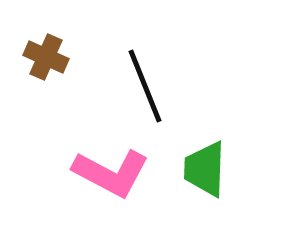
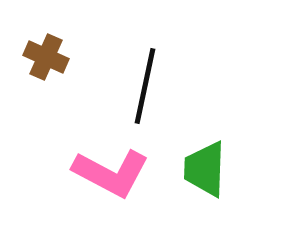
black line: rotated 34 degrees clockwise
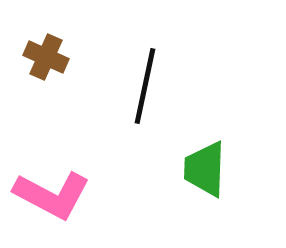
pink L-shape: moved 59 px left, 22 px down
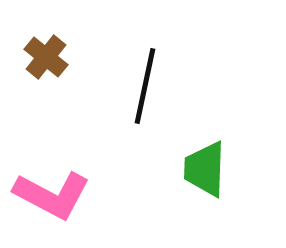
brown cross: rotated 15 degrees clockwise
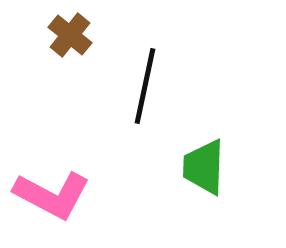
brown cross: moved 24 px right, 22 px up
green trapezoid: moved 1 px left, 2 px up
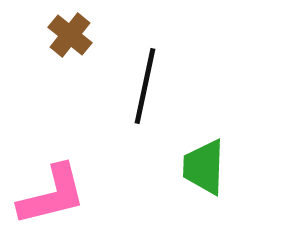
pink L-shape: rotated 42 degrees counterclockwise
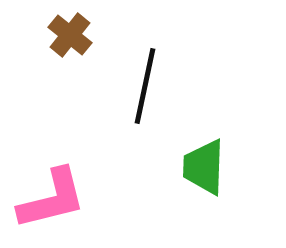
pink L-shape: moved 4 px down
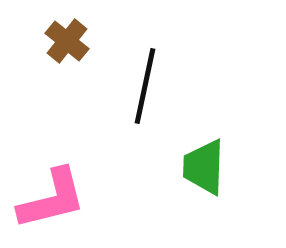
brown cross: moved 3 px left, 6 px down
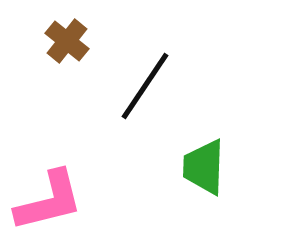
black line: rotated 22 degrees clockwise
pink L-shape: moved 3 px left, 2 px down
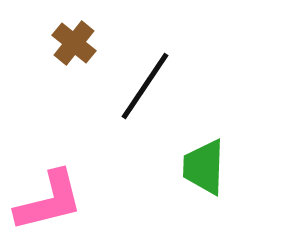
brown cross: moved 7 px right, 2 px down
